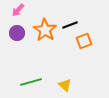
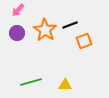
yellow triangle: rotated 40 degrees counterclockwise
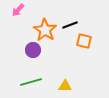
purple circle: moved 16 px right, 17 px down
orange square: rotated 35 degrees clockwise
yellow triangle: moved 1 px down
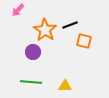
purple circle: moved 2 px down
green line: rotated 20 degrees clockwise
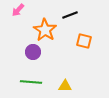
black line: moved 10 px up
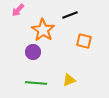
orange star: moved 2 px left
green line: moved 5 px right, 1 px down
yellow triangle: moved 4 px right, 6 px up; rotated 24 degrees counterclockwise
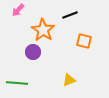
green line: moved 19 px left
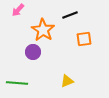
orange square: moved 2 px up; rotated 21 degrees counterclockwise
yellow triangle: moved 2 px left, 1 px down
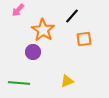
black line: moved 2 px right, 1 px down; rotated 28 degrees counterclockwise
green line: moved 2 px right
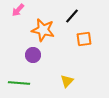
orange star: rotated 20 degrees counterclockwise
purple circle: moved 3 px down
yellow triangle: rotated 24 degrees counterclockwise
